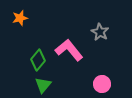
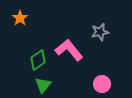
orange star: rotated 21 degrees counterclockwise
gray star: rotated 30 degrees clockwise
green diamond: rotated 15 degrees clockwise
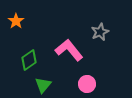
orange star: moved 4 px left, 3 px down
gray star: rotated 12 degrees counterclockwise
green diamond: moved 9 px left
pink circle: moved 15 px left
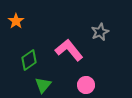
pink circle: moved 1 px left, 1 px down
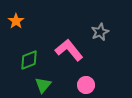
green diamond: rotated 15 degrees clockwise
